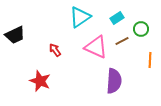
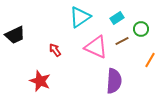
orange line: rotated 28 degrees clockwise
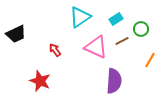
cyan rectangle: moved 1 px left, 1 px down
black trapezoid: moved 1 px right, 1 px up
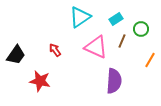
black trapezoid: moved 21 px down; rotated 30 degrees counterclockwise
brown line: rotated 40 degrees counterclockwise
red star: rotated 10 degrees counterclockwise
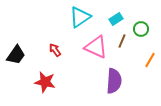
red star: moved 5 px right, 1 px down
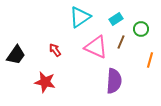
brown line: moved 1 px left, 1 px down
orange line: rotated 14 degrees counterclockwise
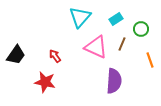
cyan triangle: rotated 15 degrees counterclockwise
brown line: moved 1 px right, 2 px down
red arrow: moved 6 px down
orange line: rotated 35 degrees counterclockwise
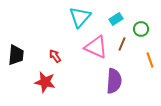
black trapezoid: rotated 30 degrees counterclockwise
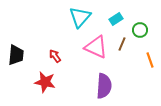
green circle: moved 1 px left, 1 px down
purple semicircle: moved 10 px left, 5 px down
